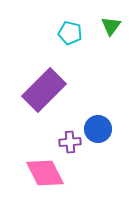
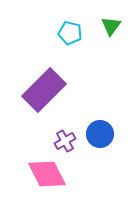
blue circle: moved 2 px right, 5 px down
purple cross: moved 5 px left, 1 px up; rotated 25 degrees counterclockwise
pink diamond: moved 2 px right, 1 px down
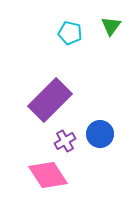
purple rectangle: moved 6 px right, 10 px down
pink diamond: moved 1 px right, 1 px down; rotated 6 degrees counterclockwise
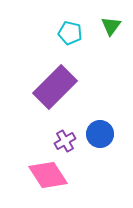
purple rectangle: moved 5 px right, 13 px up
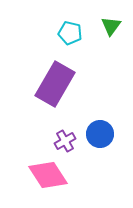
purple rectangle: moved 3 px up; rotated 15 degrees counterclockwise
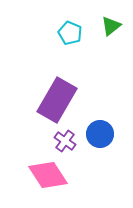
green triangle: rotated 15 degrees clockwise
cyan pentagon: rotated 10 degrees clockwise
purple rectangle: moved 2 px right, 16 px down
purple cross: rotated 25 degrees counterclockwise
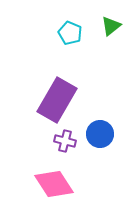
purple cross: rotated 20 degrees counterclockwise
pink diamond: moved 6 px right, 9 px down
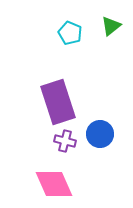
purple rectangle: moved 1 px right, 2 px down; rotated 48 degrees counterclockwise
pink diamond: rotated 9 degrees clockwise
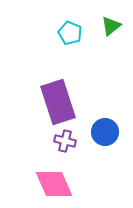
blue circle: moved 5 px right, 2 px up
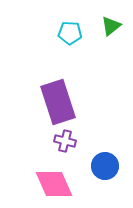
cyan pentagon: rotated 20 degrees counterclockwise
blue circle: moved 34 px down
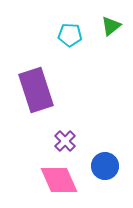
cyan pentagon: moved 2 px down
purple rectangle: moved 22 px left, 12 px up
purple cross: rotated 30 degrees clockwise
pink diamond: moved 5 px right, 4 px up
